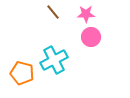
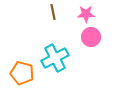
brown line: rotated 28 degrees clockwise
cyan cross: moved 1 px right, 2 px up
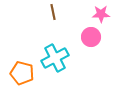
pink star: moved 15 px right
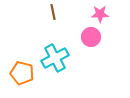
pink star: moved 1 px left
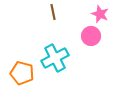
pink star: rotated 24 degrees clockwise
pink circle: moved 1 px up
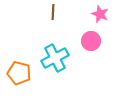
brown line: rotated 14 degrees clockwise
pink circle: moved 5 px down
orange pentagon: moved 3 px left
